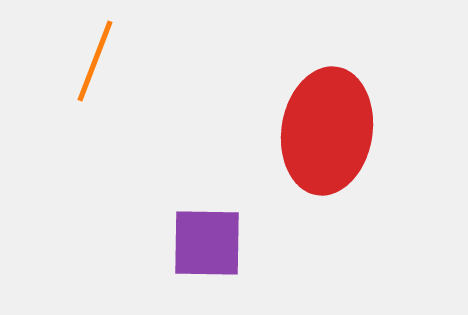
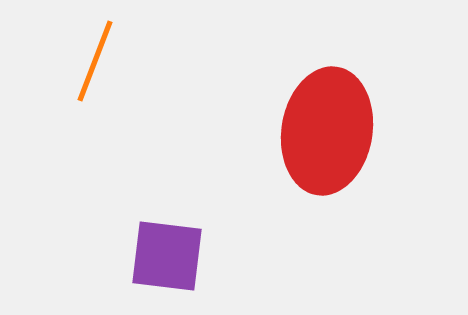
purple square: moved 40 px left, 13 px down; rotated 6 degrees clockwise
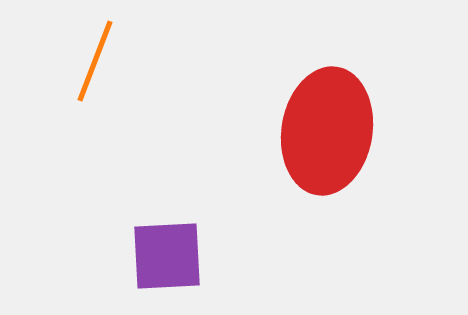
purple square: rotated 10 degrees counterclockwise
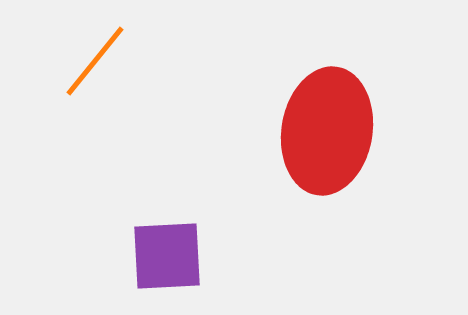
orange line: rotated 18 degrees clockwise
